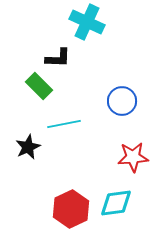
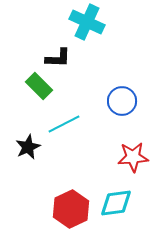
cyan line: rotated 16 degrees counterclockwise
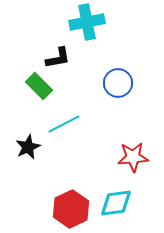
cyan cross: rotated 36 degrees counterclockwise
black L-shape: rotated 12 degrees counterclockwise
blue circle: moved 4 px left, 18 px up
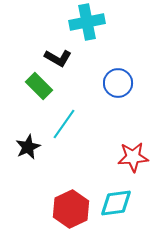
black L-shape: rotated 40 degrees clockwise
cyan line: rotated 28 degrees counterclockwise
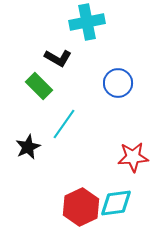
red hexagon: moved 10 px right, 2 px up
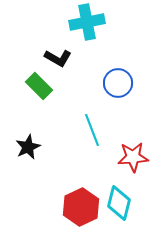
cyan line: moved 28 px right, 6 px down; rotated 56 degrees counterclockwise
cyan diamond: moved 3 px right; rotated 68 degrees counterclockwise
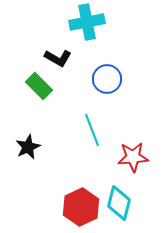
blue circle: moved 11 px left, 4 px up
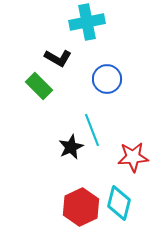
black star: moved 43 px right
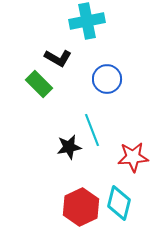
cyan cross: moved 1 px up
green rectangle: moved 2 px up
black star: moved 2 px left; rotated 15 degrees clockwise
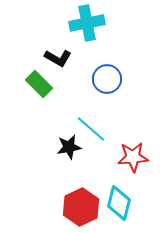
cyan cross: moved 2 px down
cyan line: moved 1 px left, 1 px up; rotated 28 degrees counterclockwise
